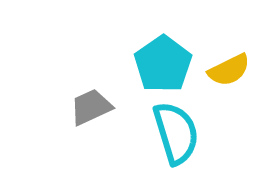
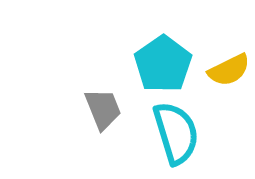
gray trapezoid: moved 12 px right, 2 px down; rotated 93 degrees clockwise
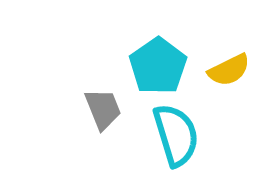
cyan pentagon: moved 5 px left, 2 px down
cyan semicircle: moved 2 px down
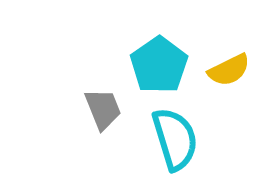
cyan pentagon: moved 1 px right, 1 px up
cyan semicircle: moved 1 px left, 4 px down
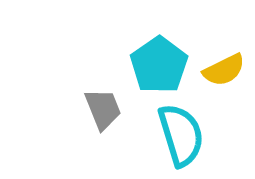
yellow semicircle: moved 5 px left
cyan semicircle: moved 6 px right, 4 px up
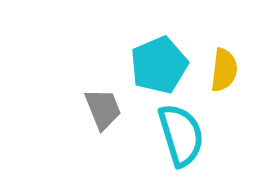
cyan pentagon: rotated 12 degrees clockwise
yellow semicircle: rotated 57 degrees counterclockwise
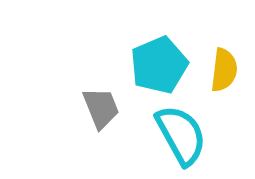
gray trapezoid: moved 2 px left, 1 px up
cyan semicircle: rotated 12 degrees counterclockwise
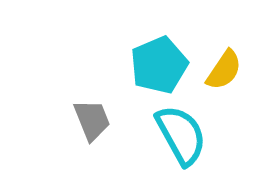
yellow semicircle: rotated 27 degrees clockwise
gray trapezoid: moved 9 px left, 12 px down
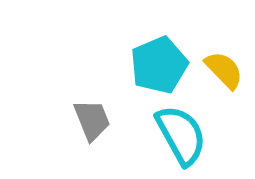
yellow semicircle: rotated 78 degrees counterclockwise
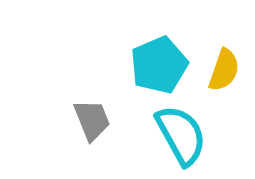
yellow semicircle: rotated 63 degrees clockwise
